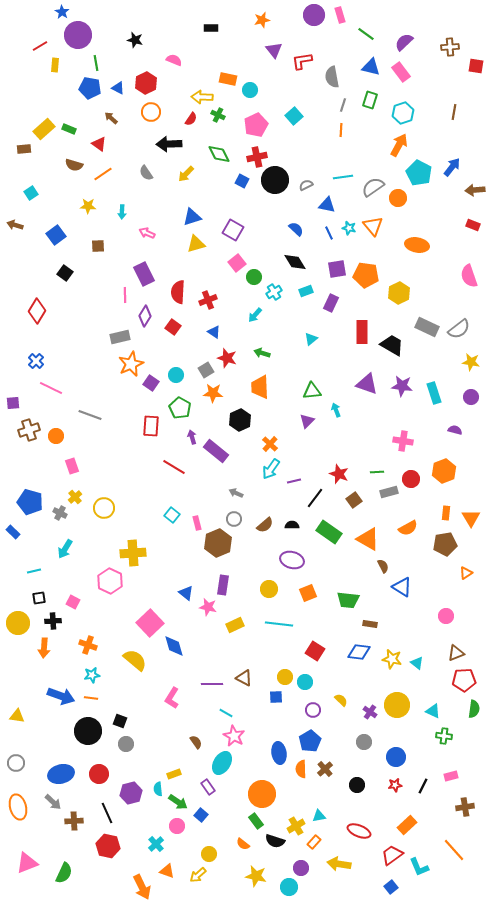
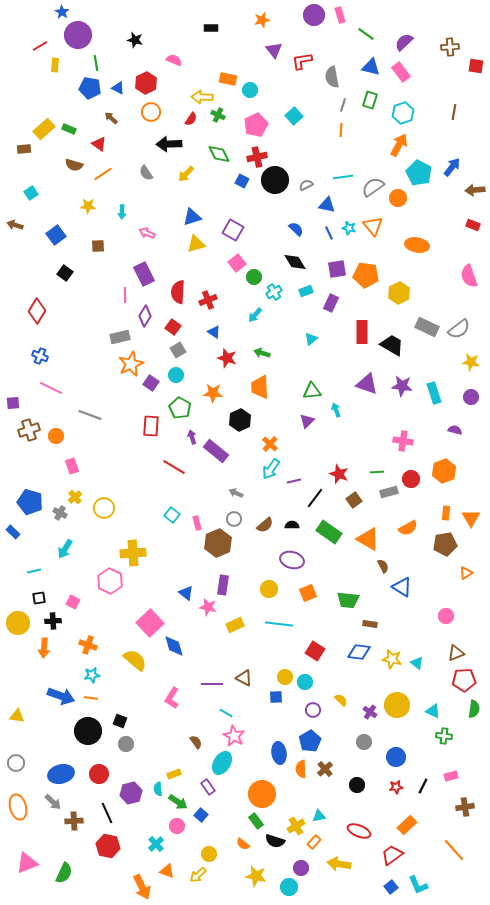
blue cross at (36, 361): moved 4 px right, 5 px up; rotated 21 degrees counterclockwise
gray square at (206, 370): moved 28 px left, 20 px up
red star at (395, 785): moved 1 px right, 2 px down
cyan L-shape at (419, 867): moved 1 px left, 18 px down
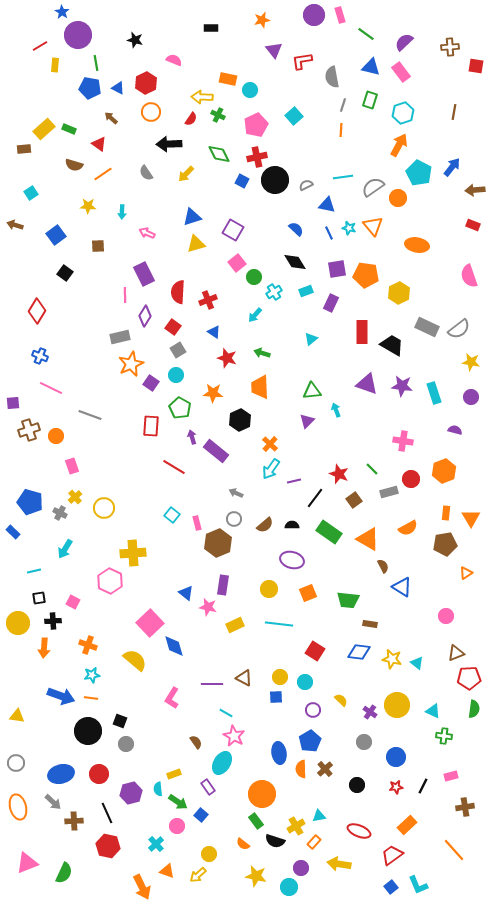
green line at (377, 472): moved 5 px left, 3 px up; rotated 48 degrees clockwise
yellow circle at (285, 677): moved 5 px left
red pentagon at (464, 680): moved 5 px right, 2 px up
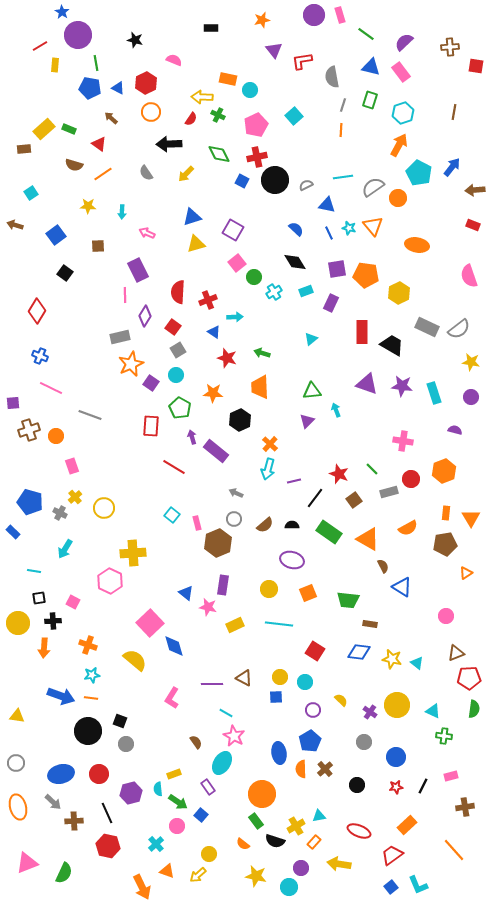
purple rectangle at (144, 274): moved 6 px left, 4 px up
cyan arrow at (255, 315): moved 20 px left, 2 px down; rotated 133 degrees counterclockwise
cyan arrow at (271, 469): moved 3 px left; rotated 20 degrees counterclockwise
cyan line at (34, 571): rotated 24 degrees clockwise
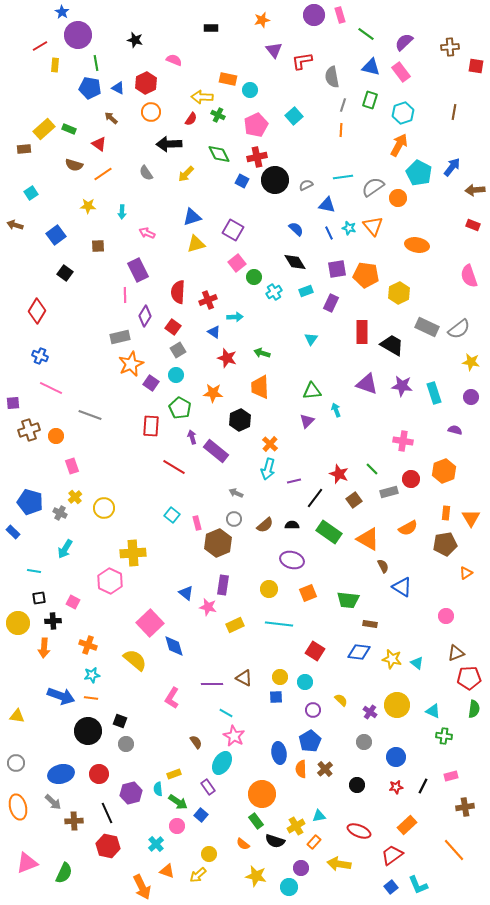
cyan triangle at (311, 339): rotated 16 degrees counterclockwise
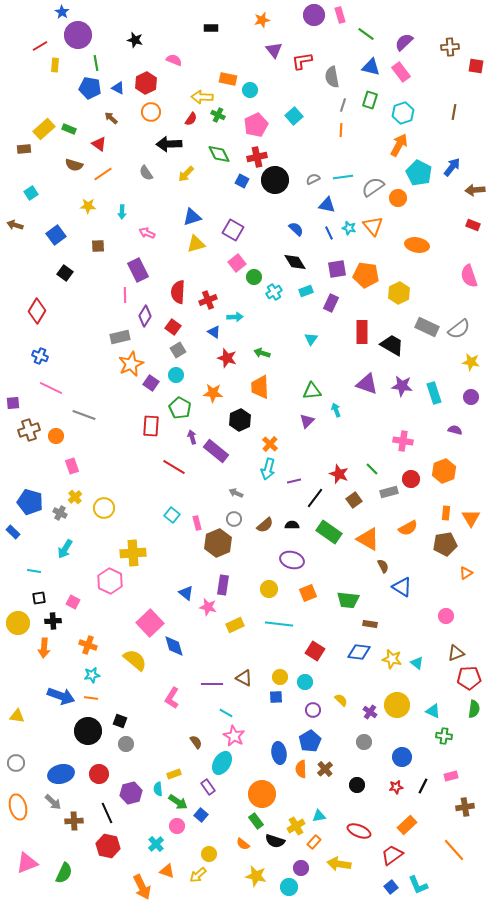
gray semicircle at (306, 185): moved 7 px right, 6 px up
gray line at (90, 415): moved 6 px left
blue circle at (396, 757): moved 6 px right
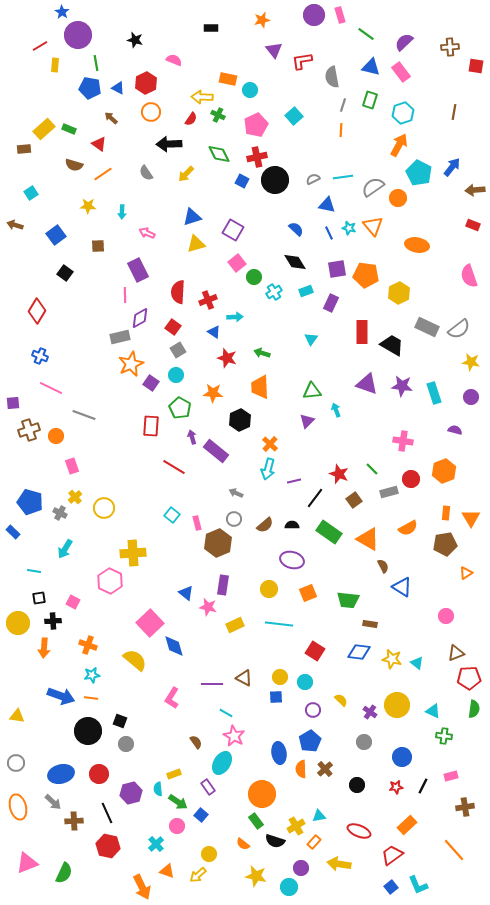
purple diamond at (145, 316): moved 5 px left, 2 px down; rotated 30 degrees clockwise
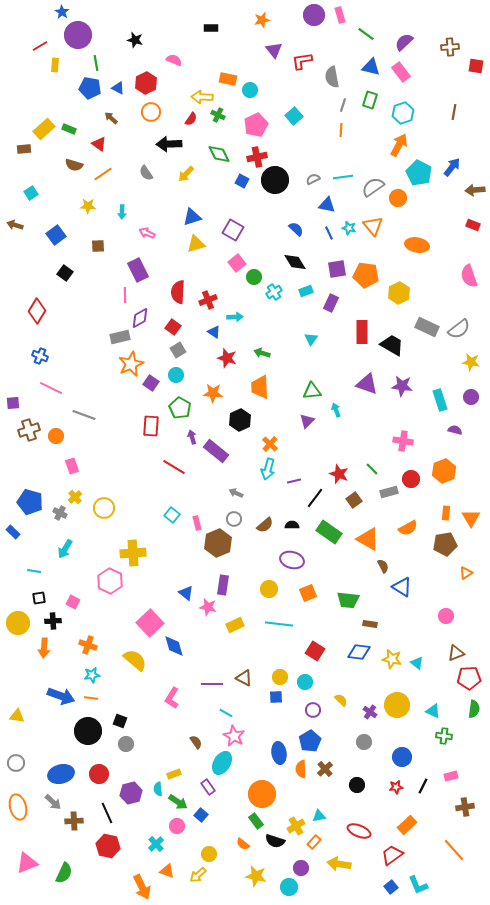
cyan rectangle at (434, 393): moved 6 px right, 7 px down
